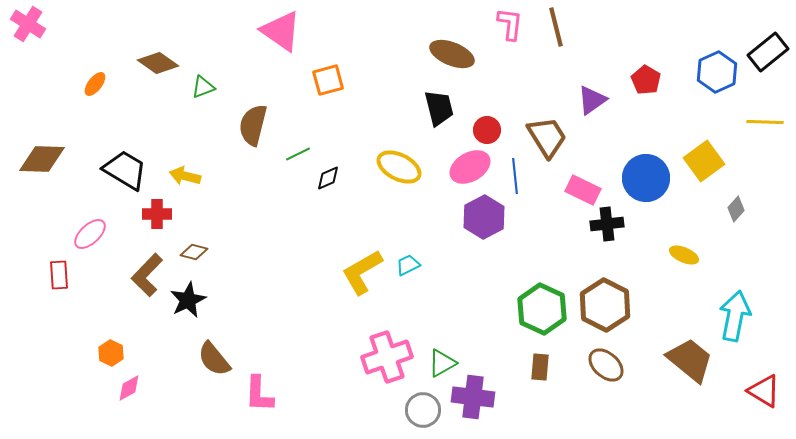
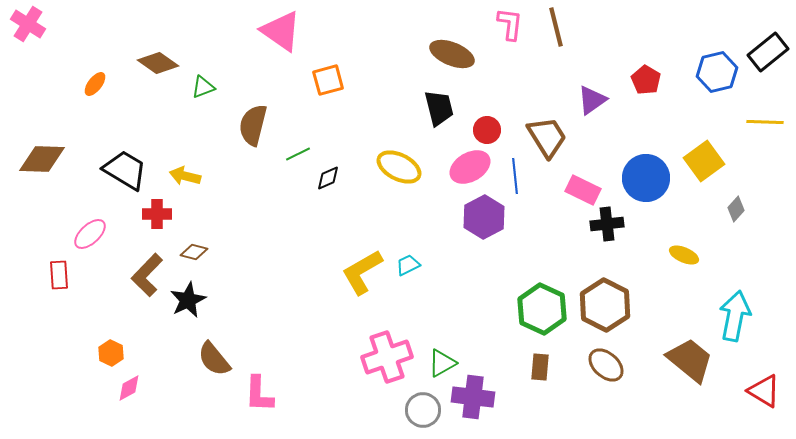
blue hexagon at (717, 72): rotated 12 degrees clockwise
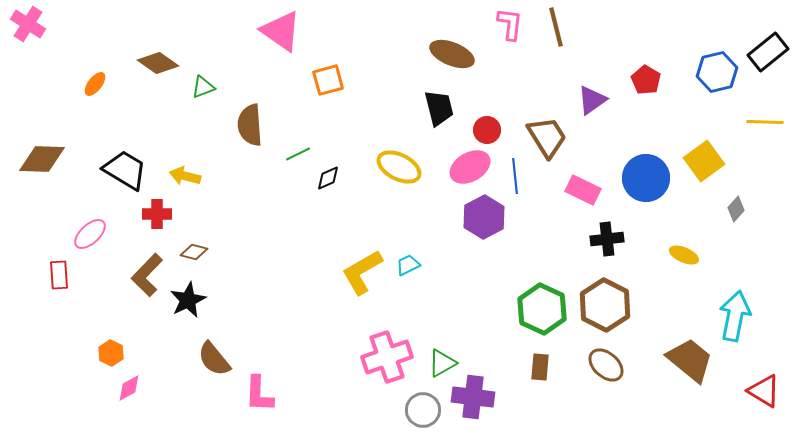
brown semicircle at (253, 125): moved 3 px left; rotated 18 degrees counterclockwise
black cross at (607, 224): moved 15 px down
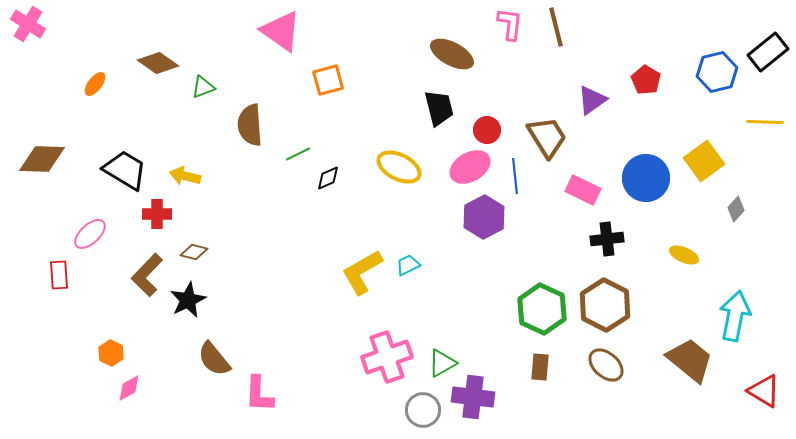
brown ellipse at (452, 54): rotated 6 degrees clockwise
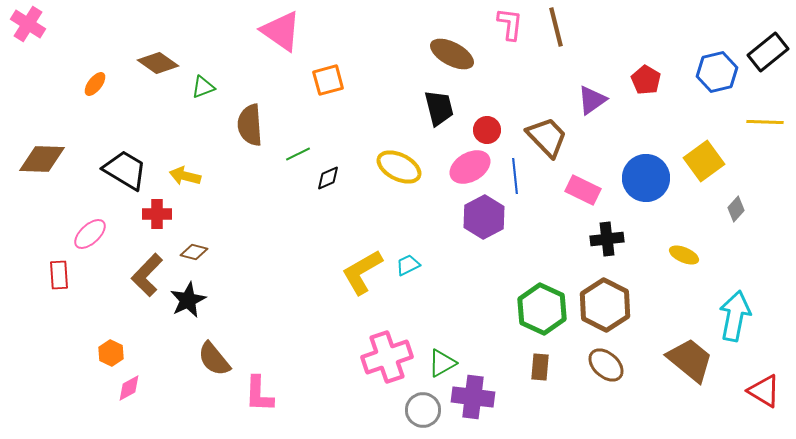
brown trapezoid at (547, 137): rotated 12 degrees counterclockwise
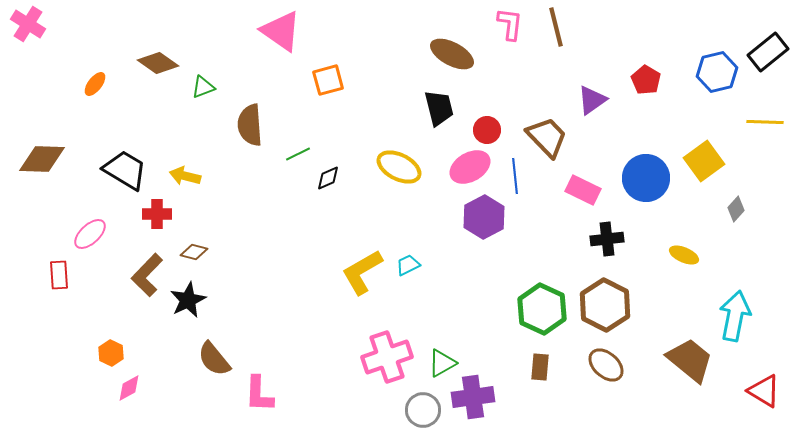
purple cross at (473, 397): rotated 15 degrees counterclockwise
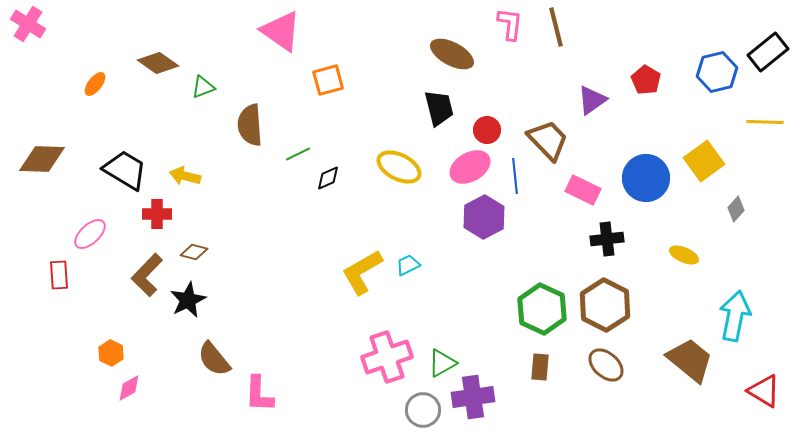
brown trapezoid at (547, 137): moved 1 px right, 3 px down
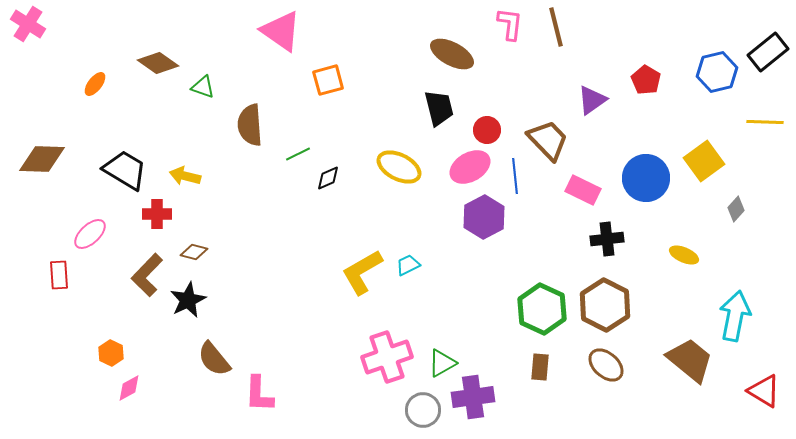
green triangle at (203, 87): rotated 40 degrees clockwise
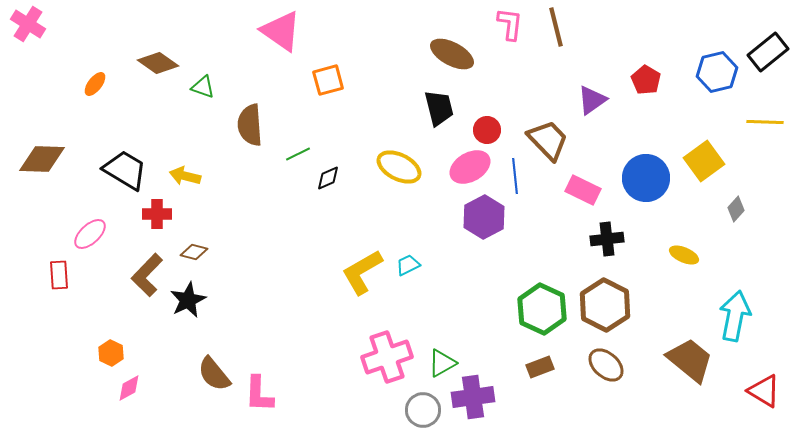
brown semicircle at (214, 359): moved 15 px down
brown rectangle at (540, 367): rotated 64 degrees clockwise
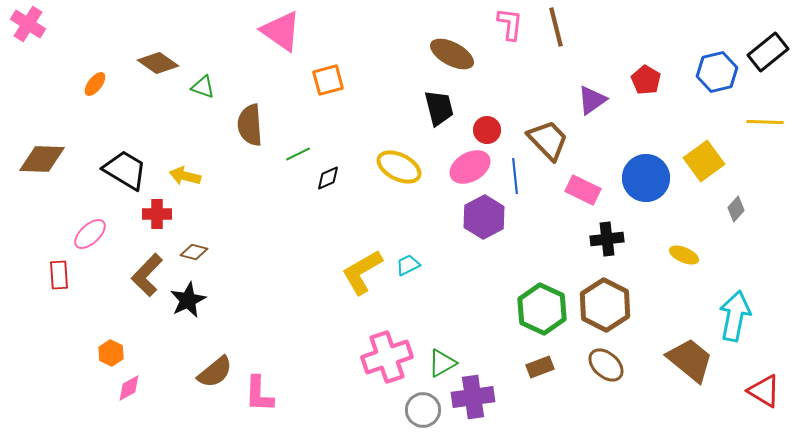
brown semicircle at (214, 374): moved 1 px right, 2 px up; rotated 90 degrees counterclockwise
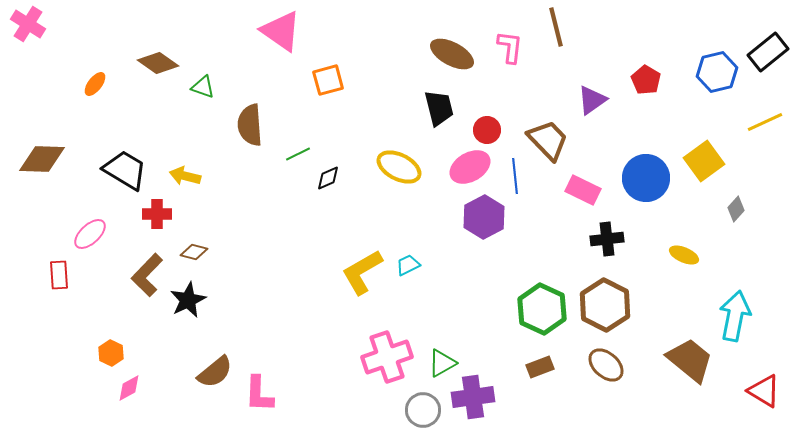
pink L-shape at (510, 24): moved 23 px down
yellow line at (765, 122): rotated 27 degrees counterclockwise
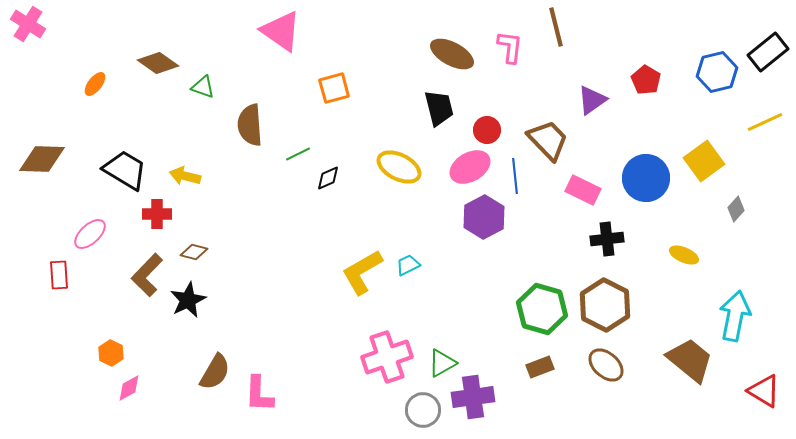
orange square at (328, 80): moved 6 px right, 8 px down
green hexagon at (542, 309): rotated 9 degrees counterclockwise
brown semicircle at (215, 372): rotated 21 degrees counterclockwise
